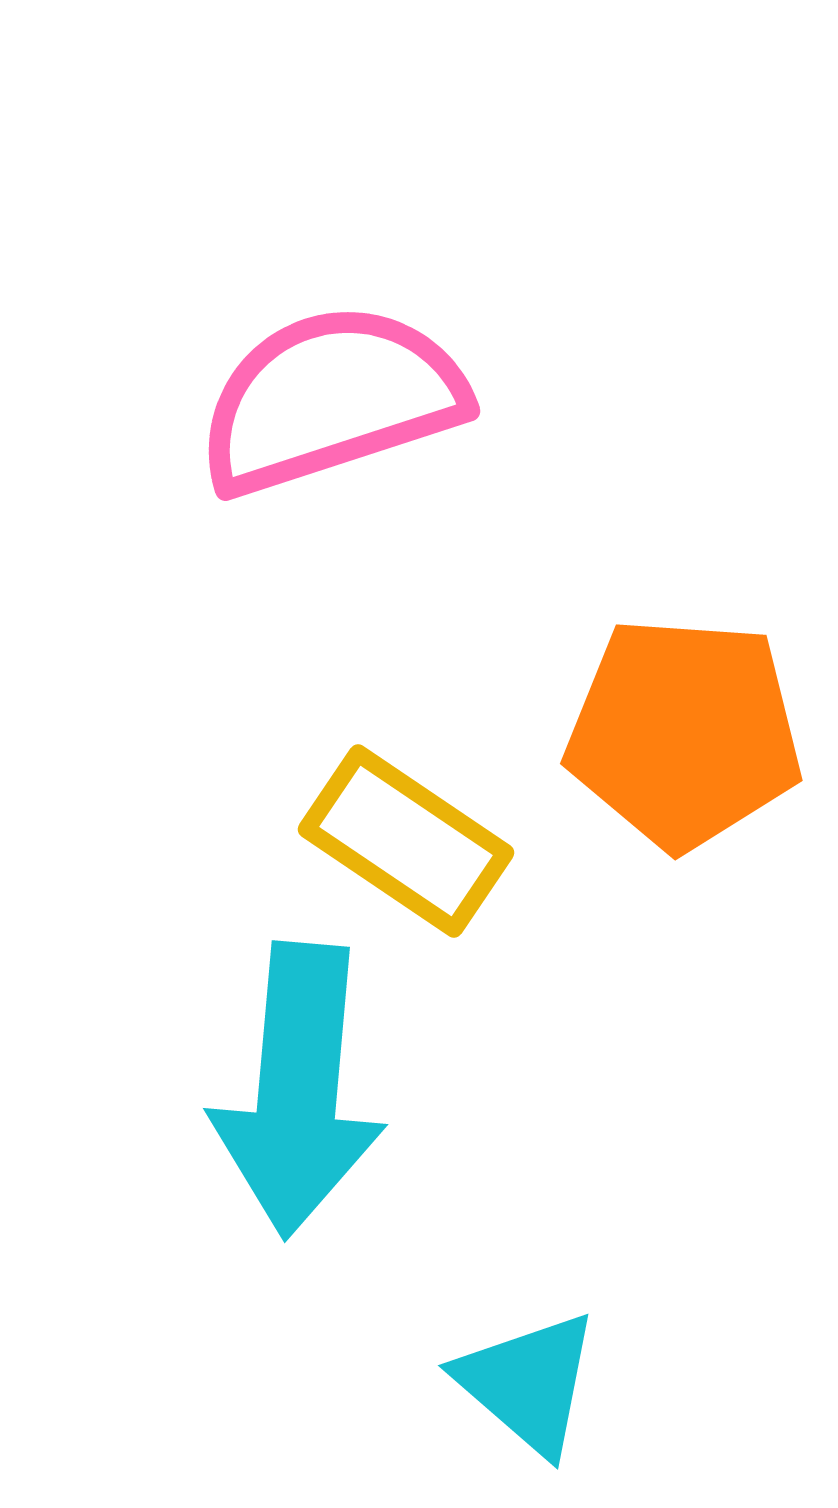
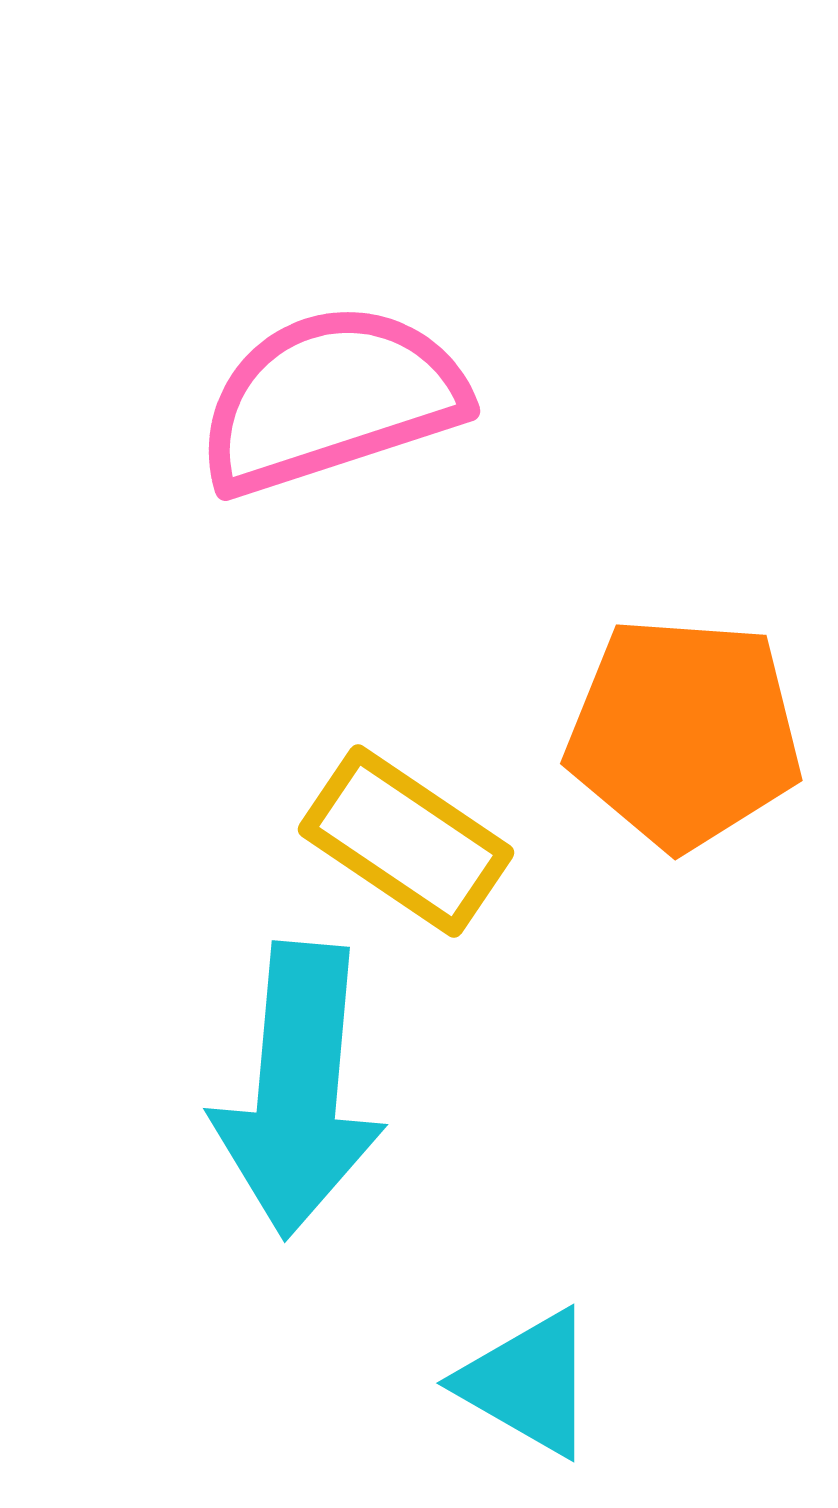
cyan triangle: rotated 11 degrees counterclockwise
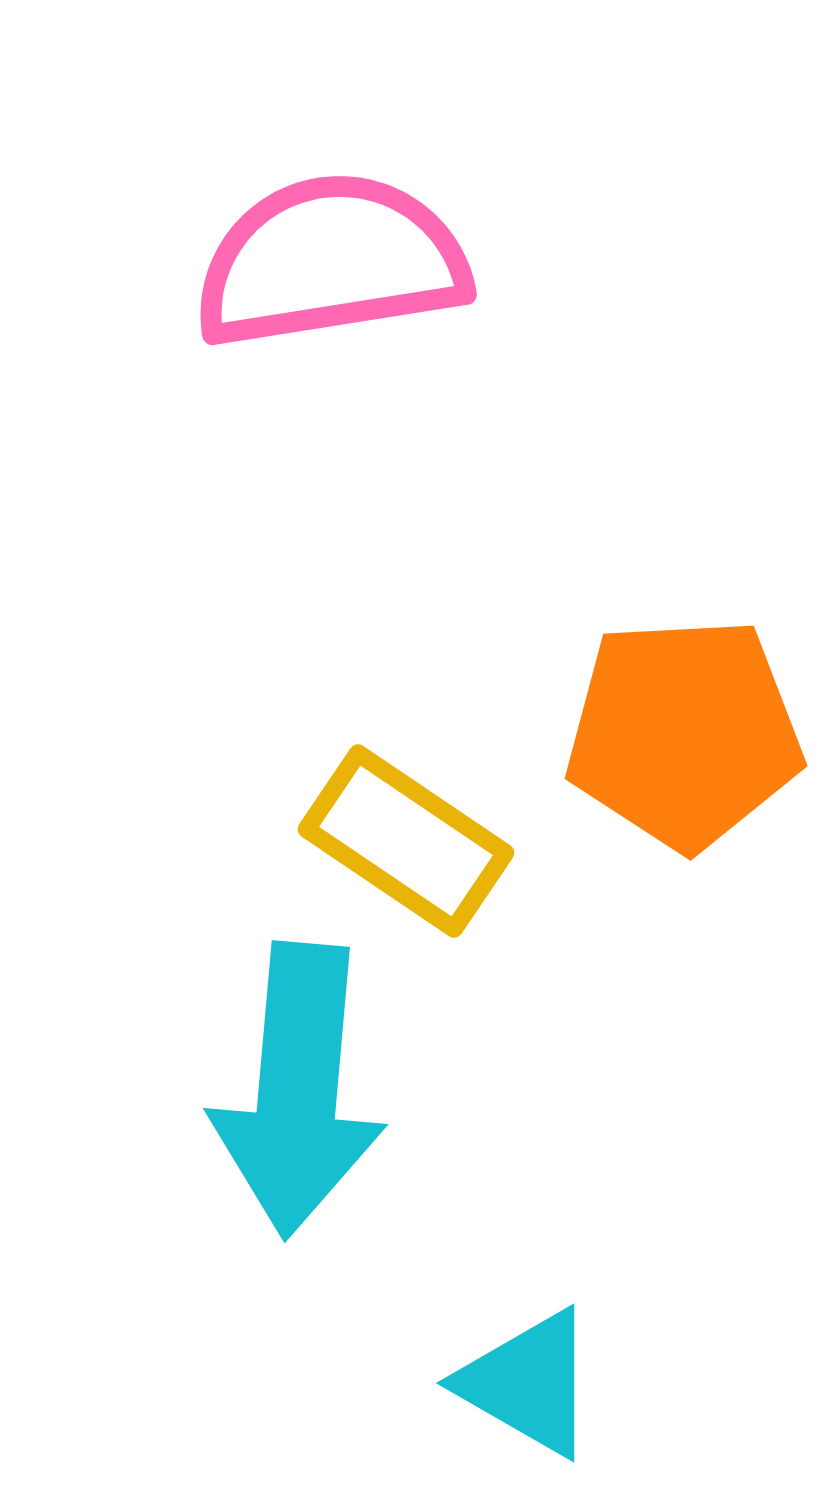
pink semicircle: moved 138 px up; rotated 9 degrees clockwise
orange pentagon: rotated 7 degrees counterclockwise
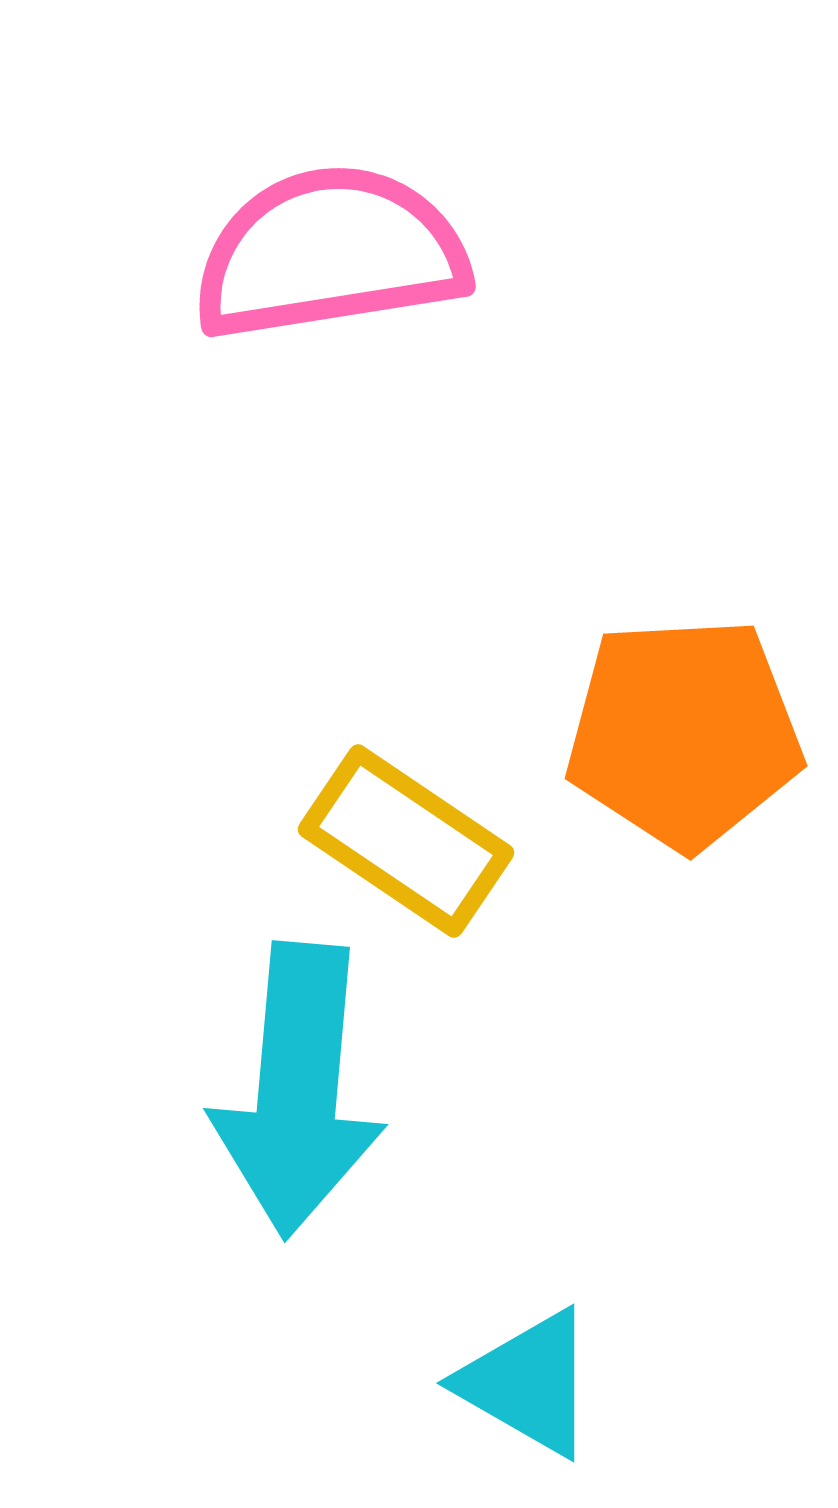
pink semicircle: moved 1 px left, 8 px up
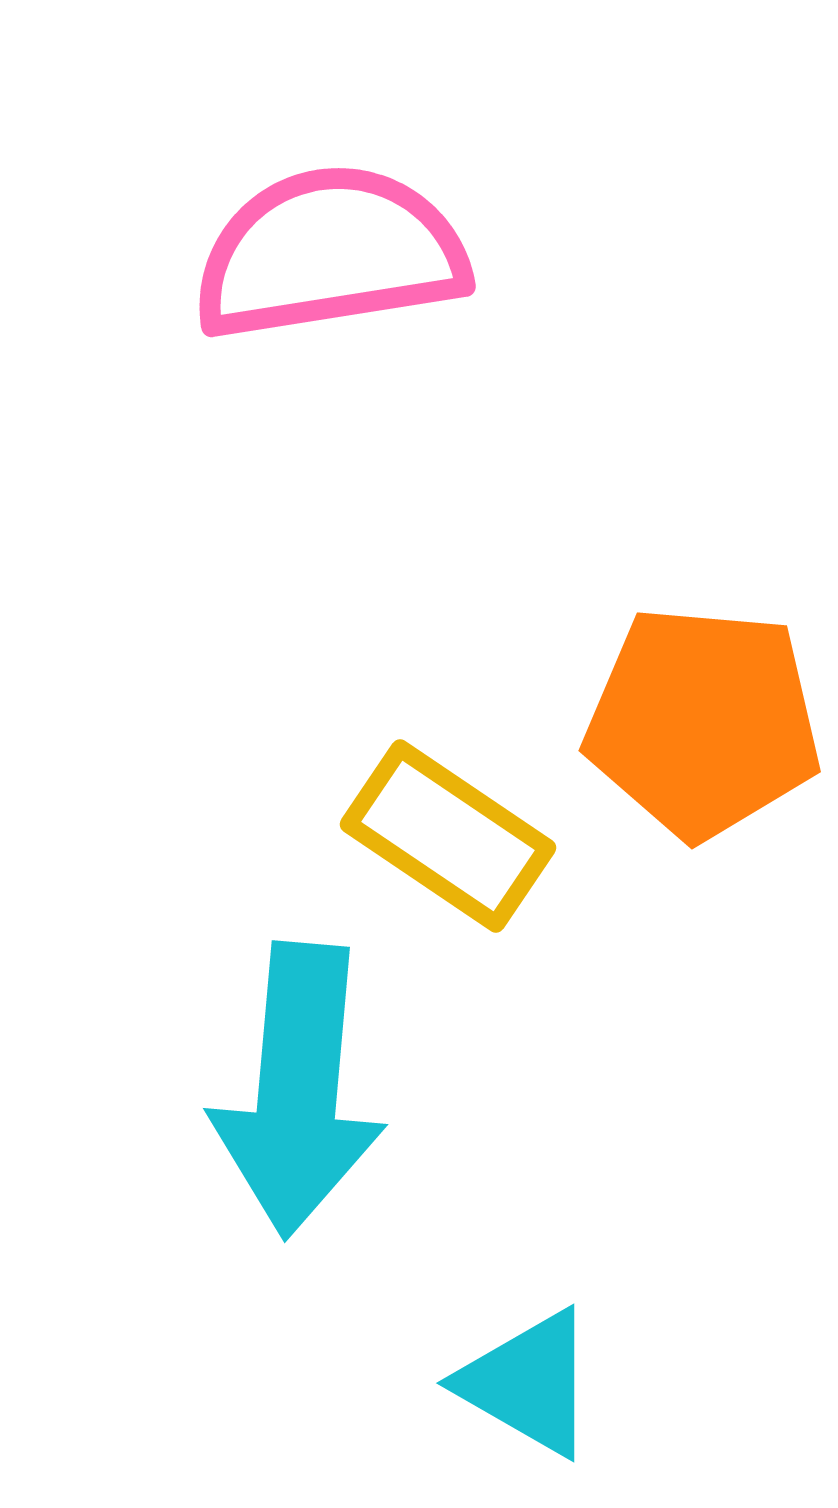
orange pentagon: moved 19 px right, 11 px up; rotated 8 degrees clockwise
yellow rectangle: moved 42 px right, 5 px up
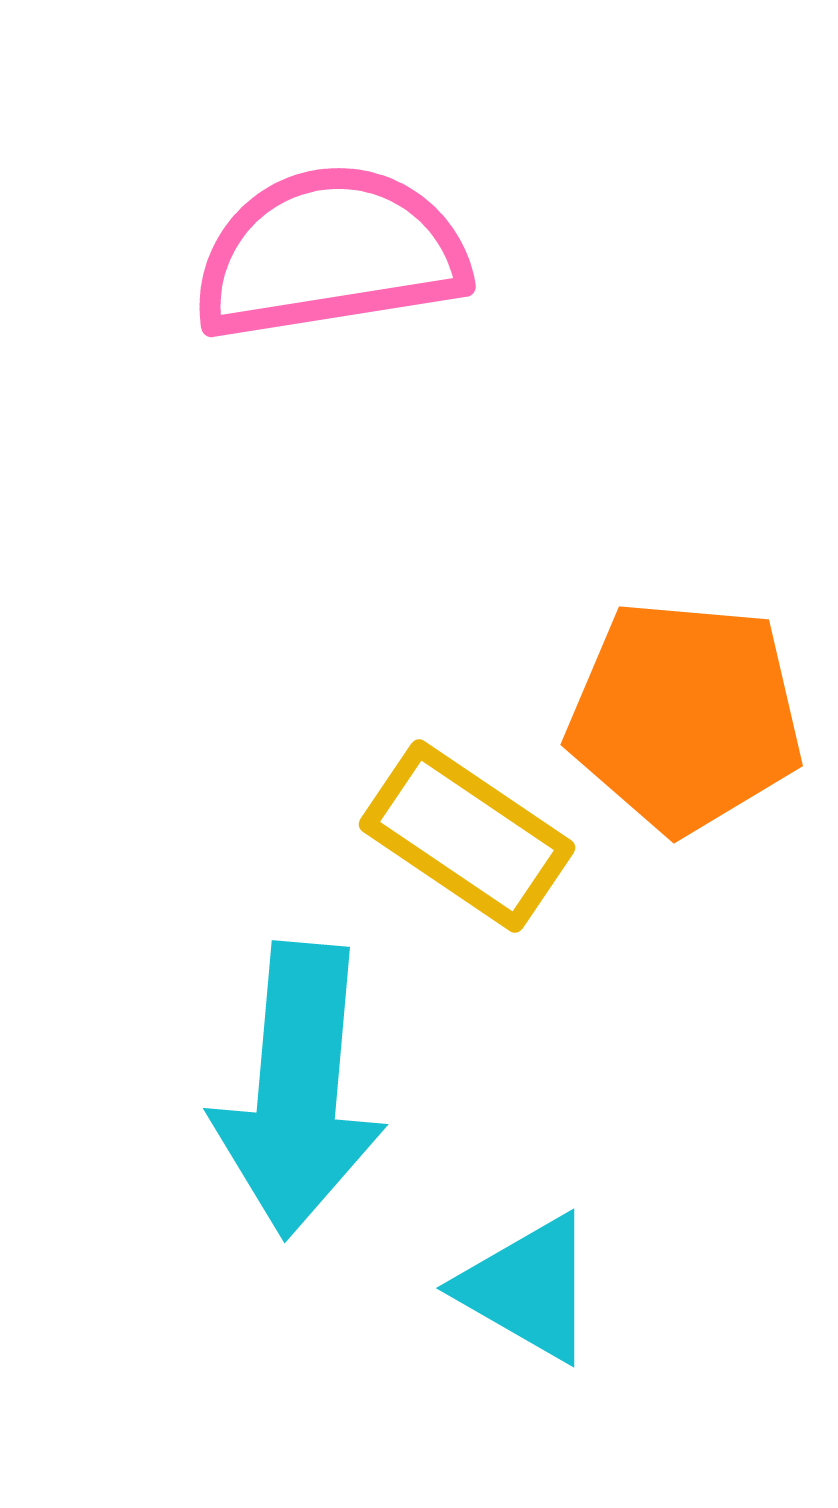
orange pentagon: moved 18 px left, 6 px up
yellow rectangle: moved 19 px right
cyan triangle: moved 95 px up
